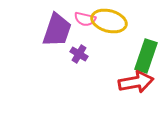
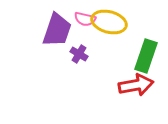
yellow ellipse: moved 1 px down
red arrow: moved 3 px down
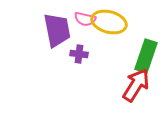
purple trapezoid: rotated 30 degrees counterclockwise
purple cross: rotated 24 degrees counterclockwise
red arrow: rotated 48 degrees counterclockwise
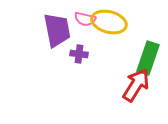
green rectangle: moved 2 px right, 2 px down
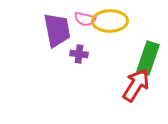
yellow ellipse: moved 1 px right, 1 px up; rotated 16 degrees counterclockwise
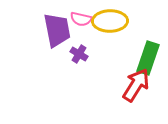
pink semicircle: moved 4 px left
purple cross: rotated 24 degrees clockwise
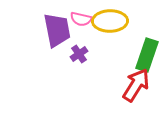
purple cross: rotated 24 degrees clockwise
green rectangle: moved 1 px left, 3 px up
